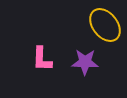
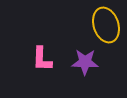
yellow ellipse: moved 1 px right; rotated 20 degrees clockwise
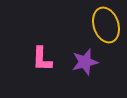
purple star: rotated 16 degrees counterclockwise
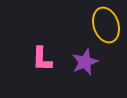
purple star: rotated 8 degrees counterclockwise
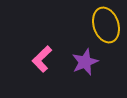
pink L-shape: rotated 44 degrees clockwise
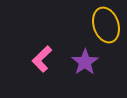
purple star: rotated 12 degrees counterclockwise
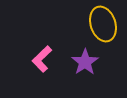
yellow ellipse: moved 3 px left, 1 px up
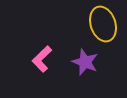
purple star: rotated 16 degrees counterclockwise
